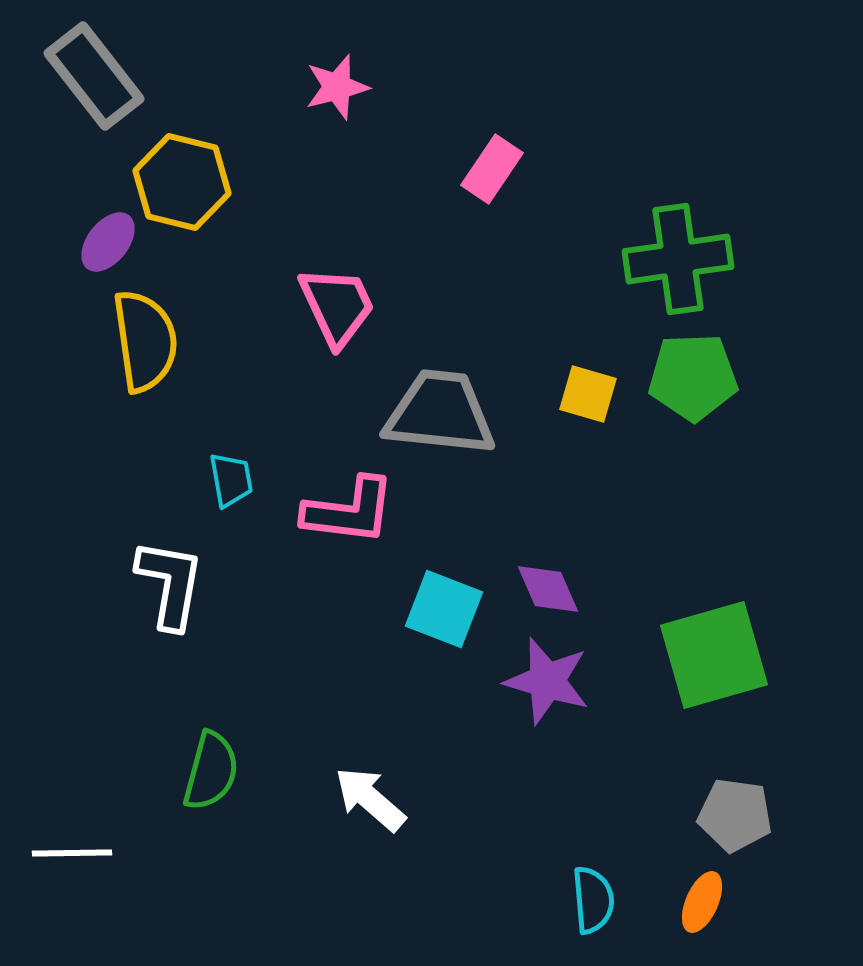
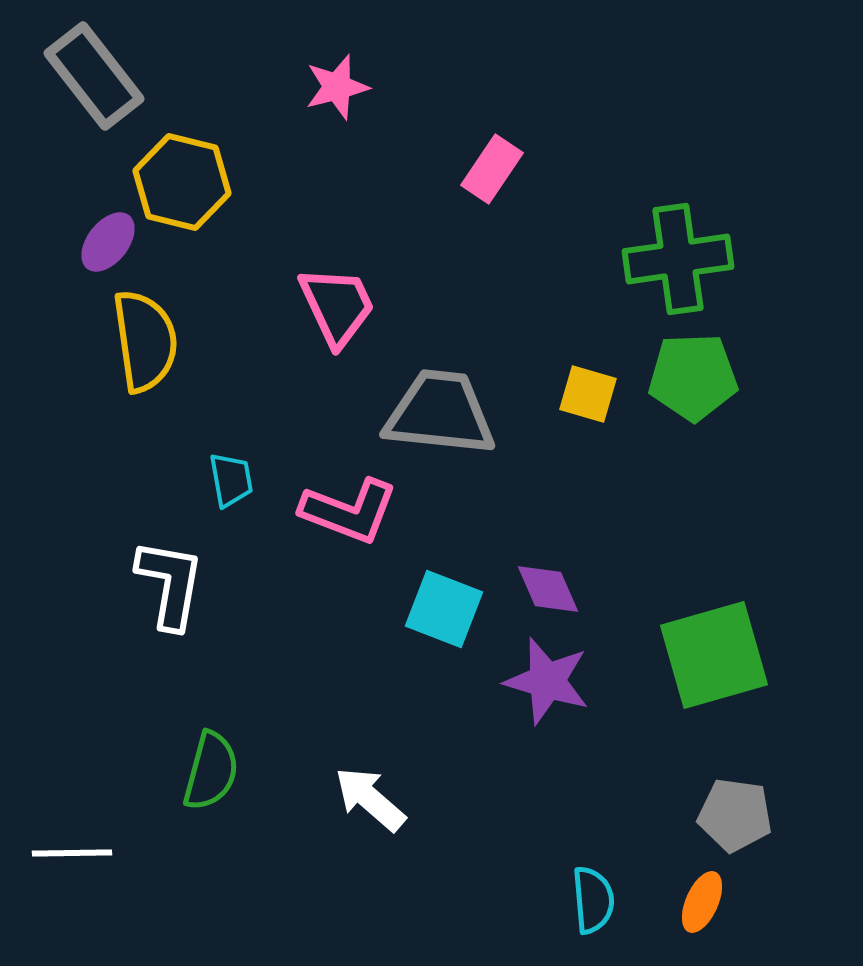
pink L-shape: rotated 14 degrees clockwise
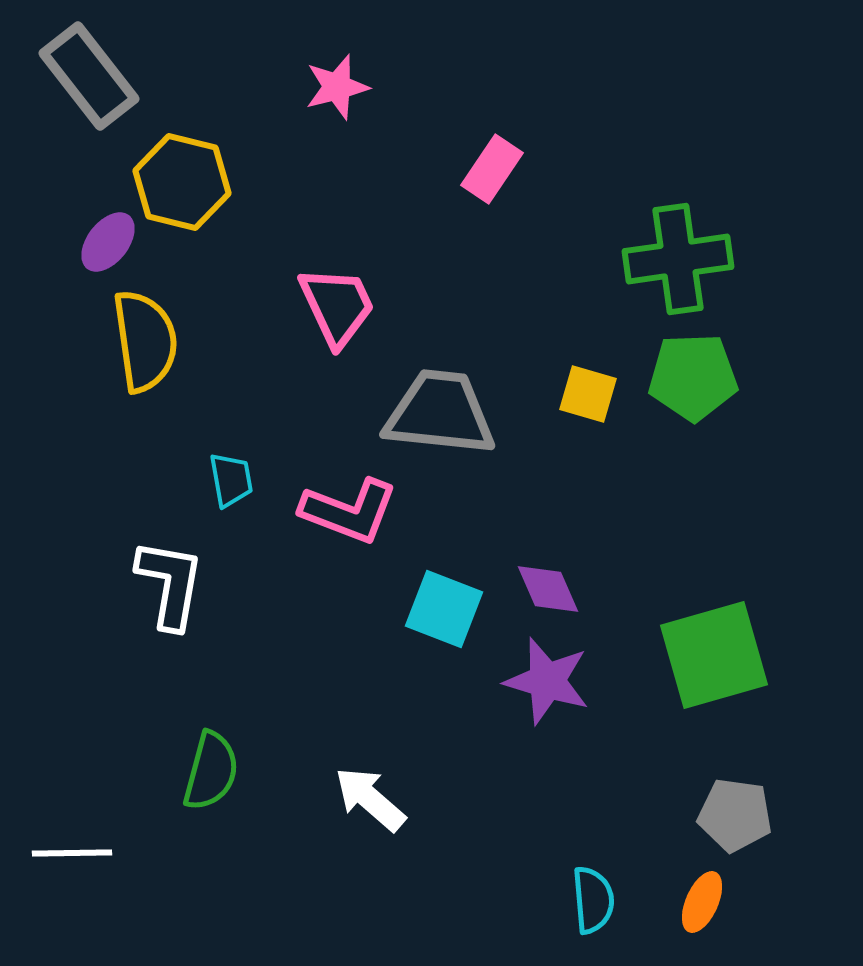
gray rectangle: moved 5 px left
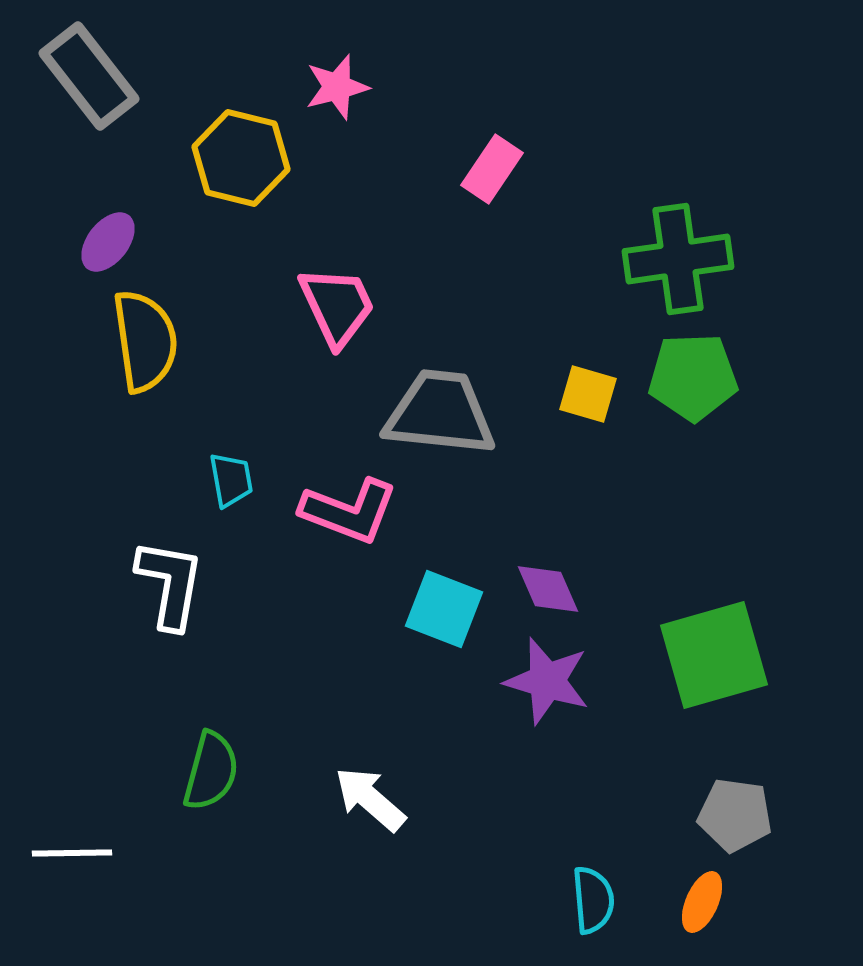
yellow hexagon: moved 59 px right, 24 px up
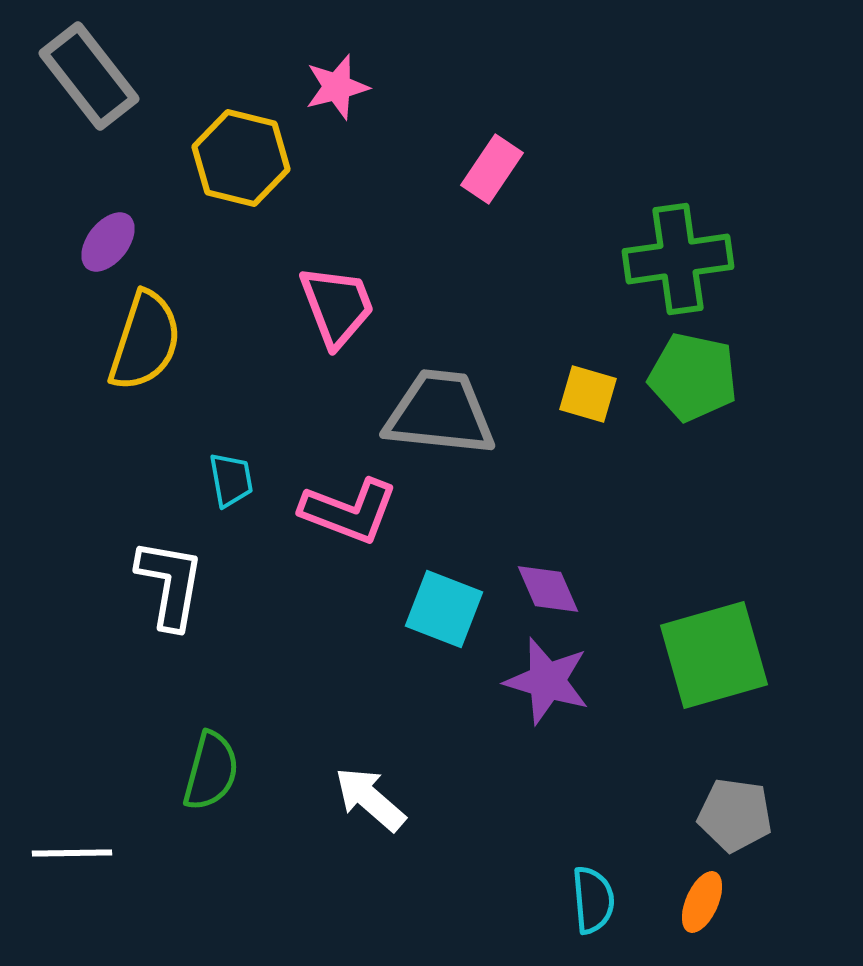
pink trapezoid: rotated 4 degrees clockwise
yellow semicircle: rotated 26 degrees clockwise
green pentagon: rotated 14 degrees clockwise
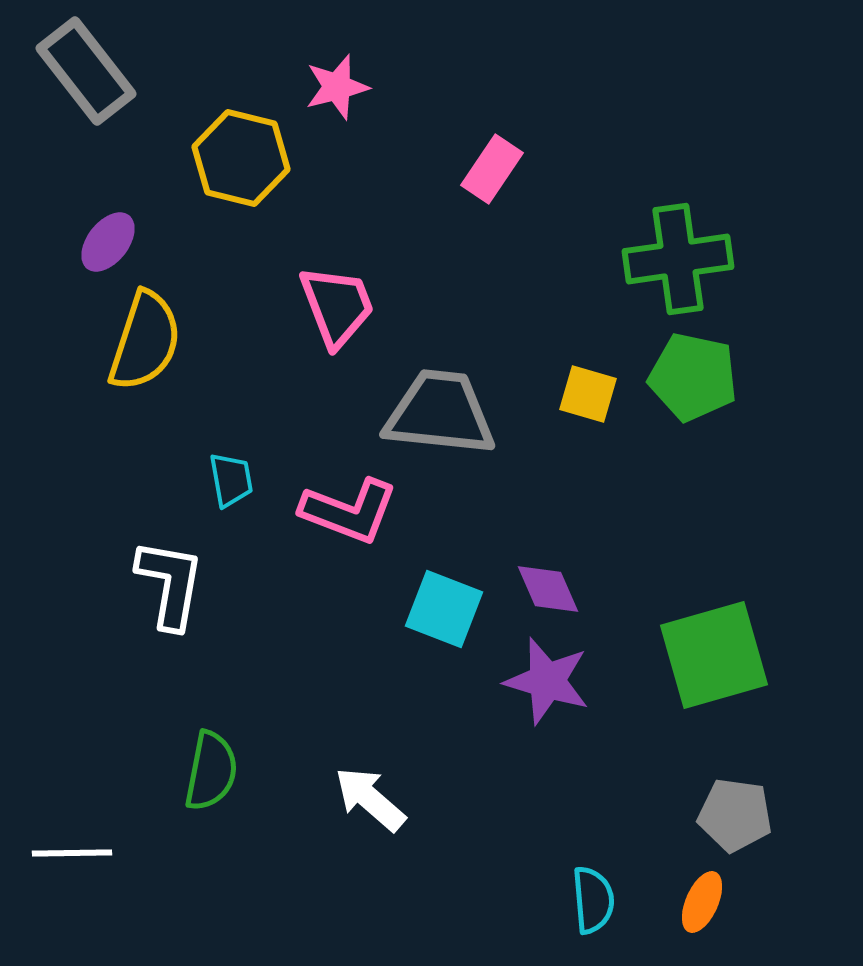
gray rectangle: moved 3 px left, 5 px up
green semicircle: rotated 4 degrees counterclockwise
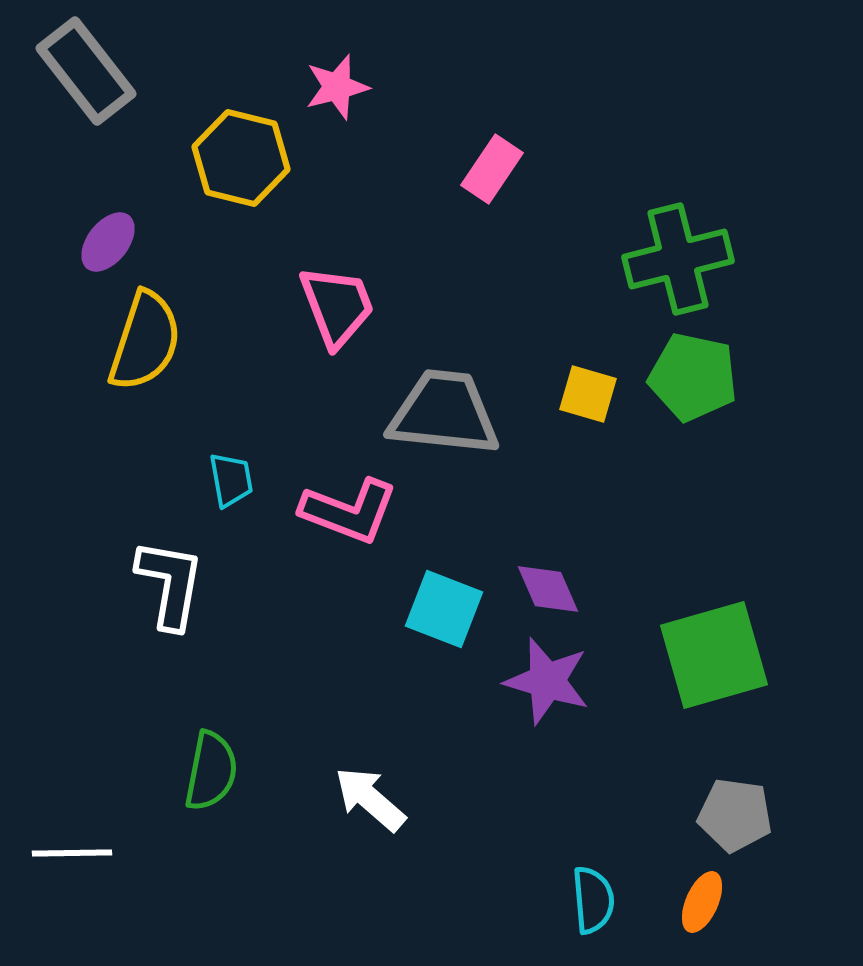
green cross: rotated 6 degrees counterclockwise
gray trapezoid: moved 4 px right
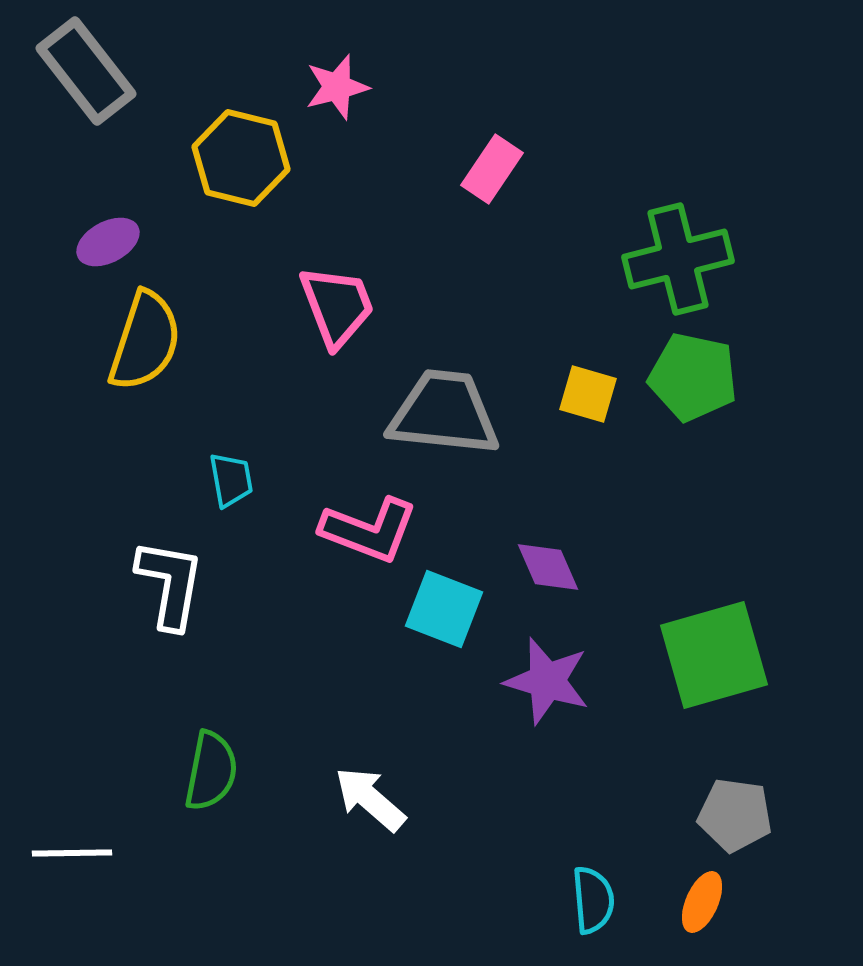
purple ellipse: rotated 24 degrees clockwise
pink L-shape: moved 20 px right, 19 px down
purple diamond: moved 22 px up
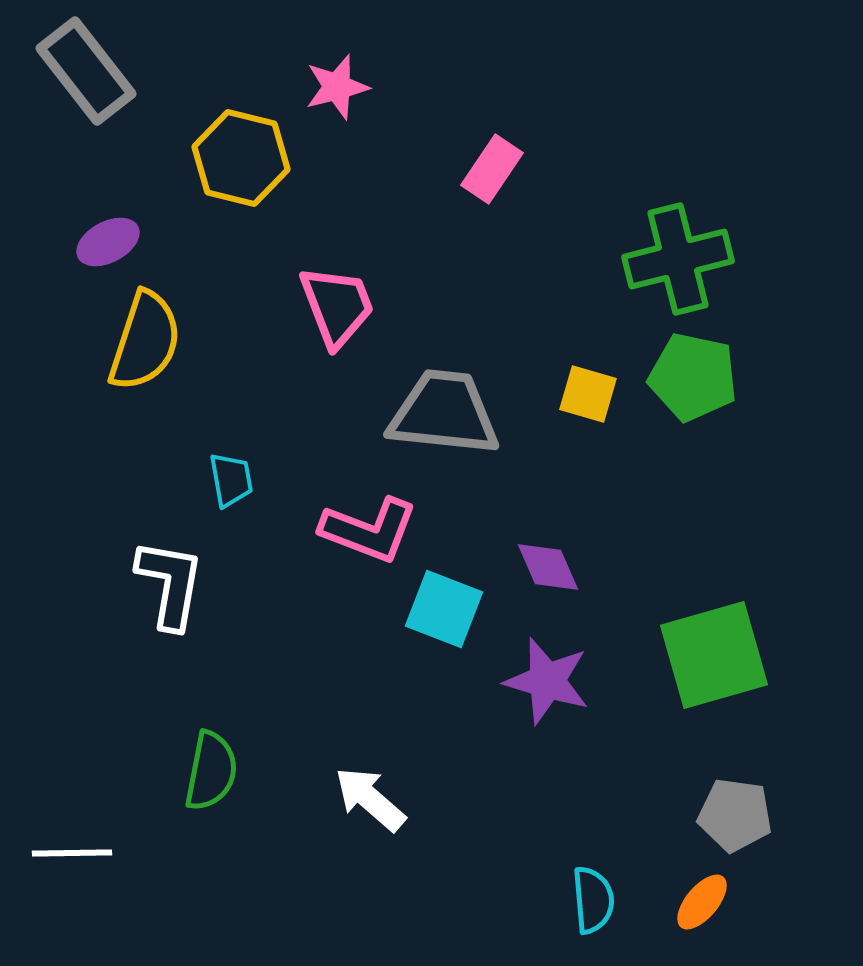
orange ellipse: rotated 16 degrees clockwise
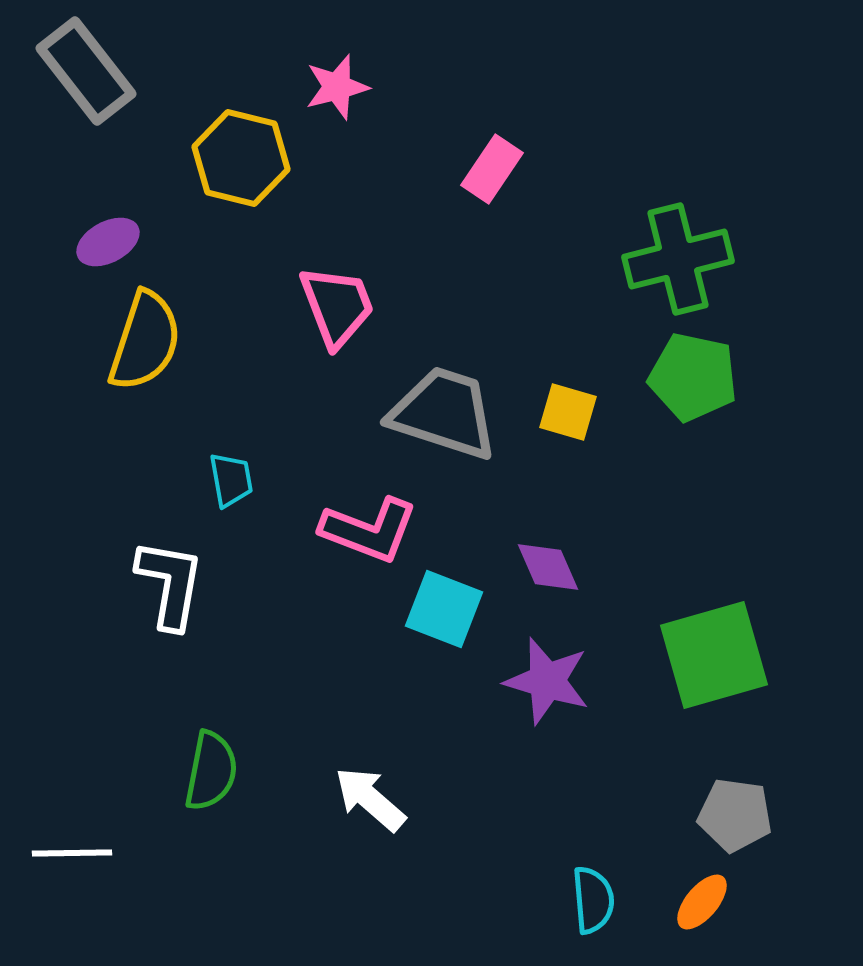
yellow square: moved 20 px left, 18 px down
gray trapezoid: rotated 12 degrees clockwise
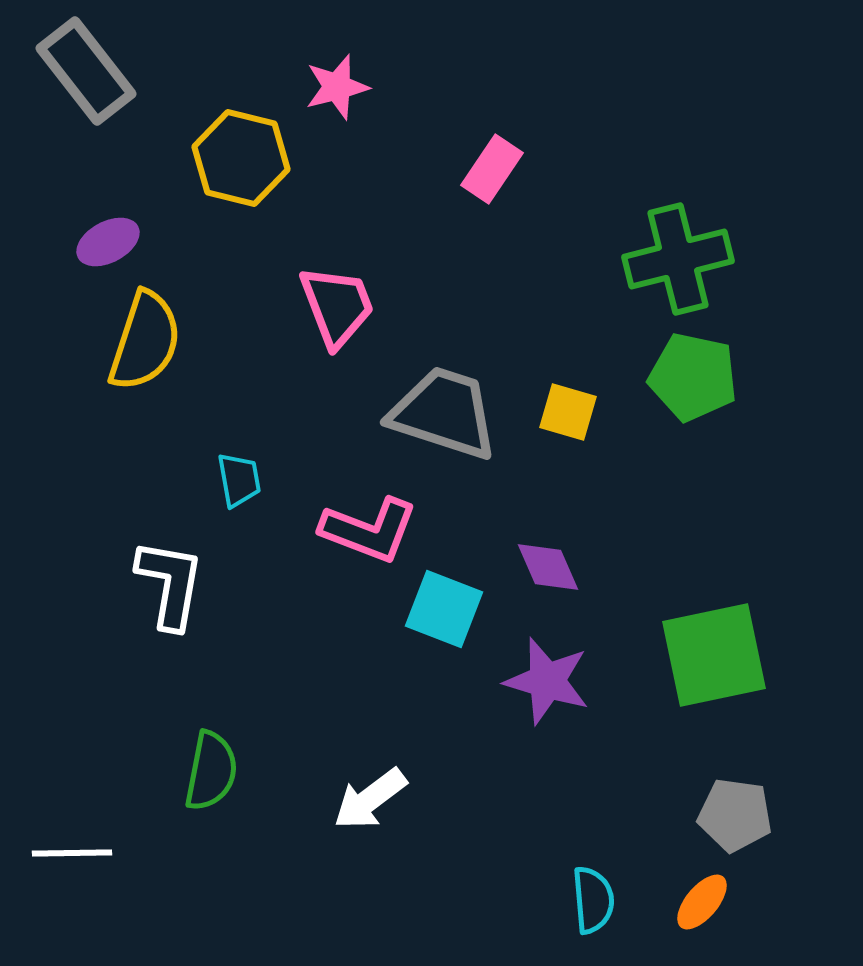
cyan trapezoid: moved 8 px right
green square: rotated 4 degrees clockwise
white arrow: rotated 78 degrees counterclockwise
